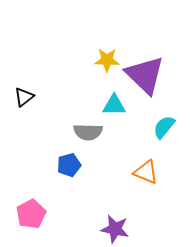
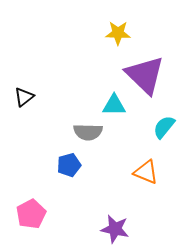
yellow star: moved 11 px right, 27 px up
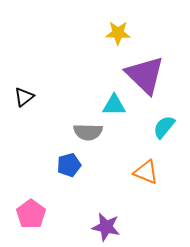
pink pentagon: rotated 8 degrees counterclockwise
purple star: moved 9 px left, 2 px up
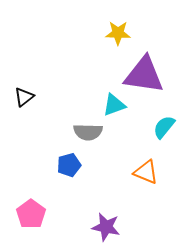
purple triangle: moved 1 px left; rotated 36 degrees counterclockwise
cyan triangle: rotated 20 degrees counterclockwise
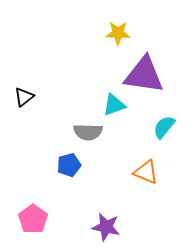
pink pentagon: moved 2 px right, 5 px down
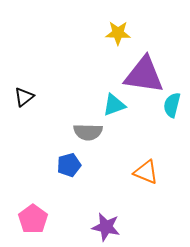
cyan semicircle: moved 8 px right, 22 px up; rotated 25 degrees counterclockwise
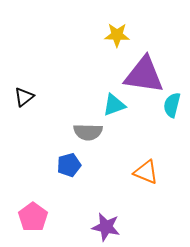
yellow star: moved 1 px left, 2 px down
pink pentagon: moved 2 px up
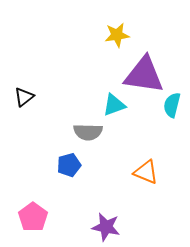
yellow star: rotated 10 degrees counterclockwise
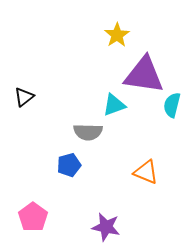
yellow star: rotated 25 degrees counterclockwise
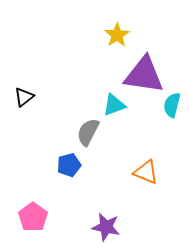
gray semicircle: rotated 116 degrees clockwise
